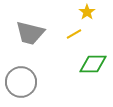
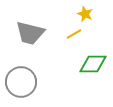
yellow star: moved 2 px left, 2 px down; rotated 14 degrees counterclockwise
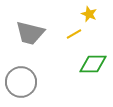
yellow star: moved 4 px right
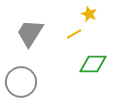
gray trapezoid: rotated 108 degrees clockwise
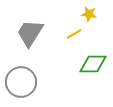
yellow star: rotated 14 degrees counterclockwise
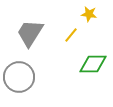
yellow line: moved 3 px left, 1 px down; rotated 21 degrees counterclockwise
gray circle: moved 2 px left, 5 px up
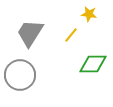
gray circle: moved 1 px right, 2 px up
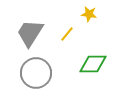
yellow line: moved 4 px left, 1 px up
gray circle: moved 16 px right, 2 px up
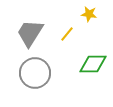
gray circle: moved 1 px left
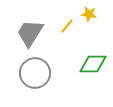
yellow line: moved 8 px up
